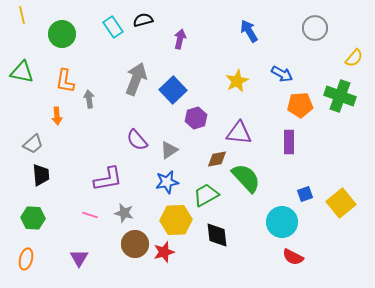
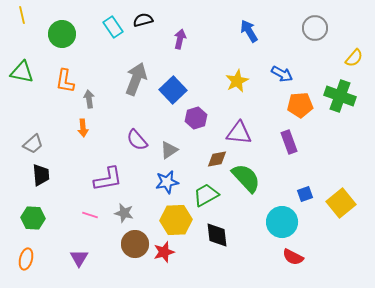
orange arrow at (57, 116): moved 26 px right, 12 px down
purple rectangle at (289, 142): rotated 20 degrees counterclockwise
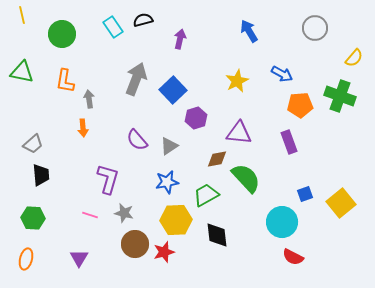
gray triangle at (169, 150): moved 4 px up
purple L-shape at (108, 179): rotated 64 degrees counterclockwise
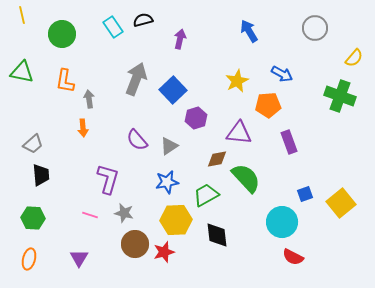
orange pentagon at (300, 105): moved 32 px left
orange ellipse at (26, 259): moved 3 px right
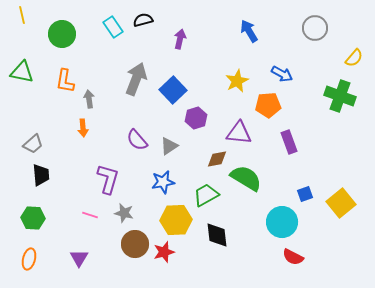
green semicircle at (246, 178): rotated 16 degrees counterclockwise
blue star at (167, 182): moved 4 px left
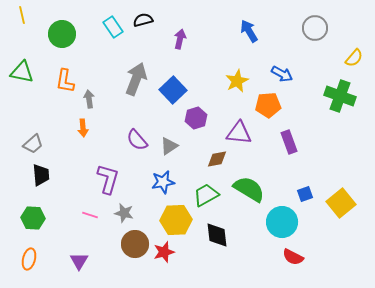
green semicircle at (246, 178): moved 3 px right, 11 px down
purple triangle at (79, 258): moved 3 px down
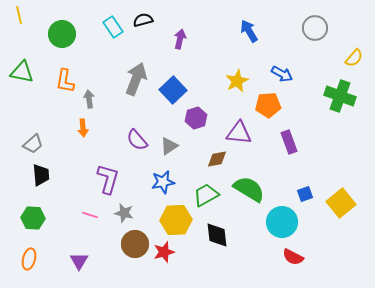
yellow line at (22, 15): moved 3 px left
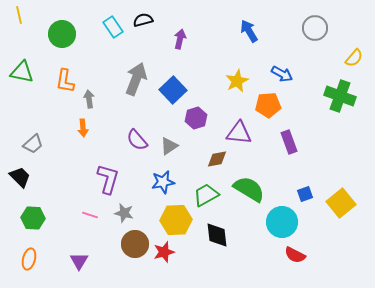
black trapezoid at (41, 175): moved 21 px left, 2 px down; rotated 40 degrees counterclockwise
red semicircle at (293, 257): moved 2 px right, 2 px up
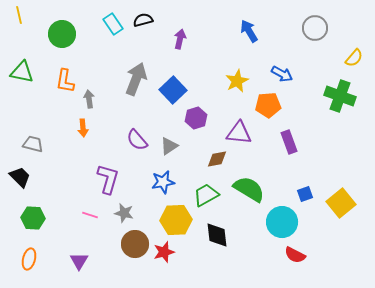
cyan rectangle at (113, 27): moved 3 px up
gray trapezoid at (33, 144): rotated 125 degrees counterclockwise
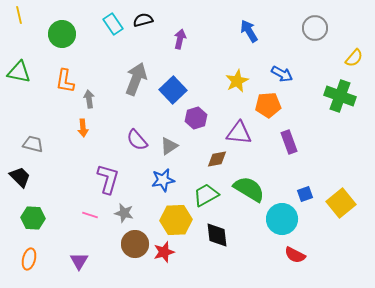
green triangle at (22, 72): moved 3 px left
blue star at (163, 182): moved 2 px up
cyan circle at (282, 222): moved 3 px up
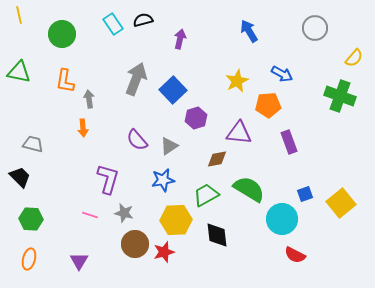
green hexagon at (33, 218): moved 2 px left, 1 px down
